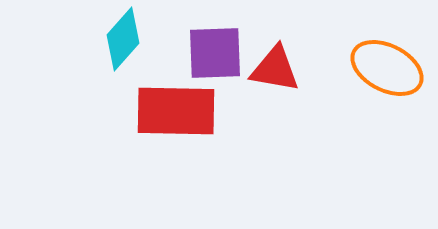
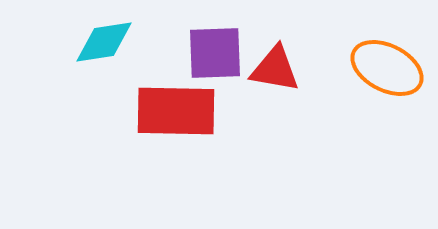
cyan diamond: moved 19 px left, 3 px down; rotated 40 degrees clockwise
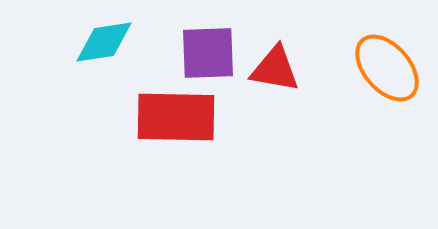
purple square: moved 7 px left
orange ellipse: rotated 22 degrees clockwise
red rectangle: moved 6 px down
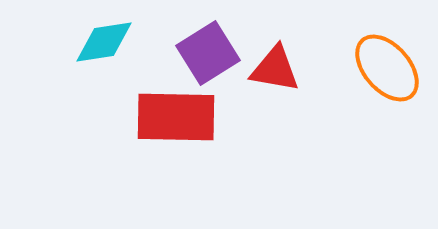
purple square: rotated 30 degrees counterclockwise
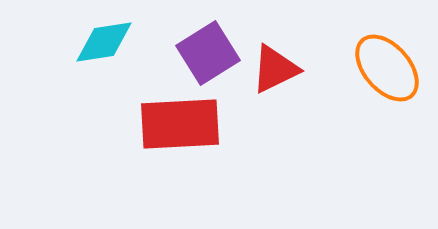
red triangle: rotated 36 degrees counterclockwise
red rectangle: moved 4 px right, 7 px down; rotated 4 degrees counterclockwise
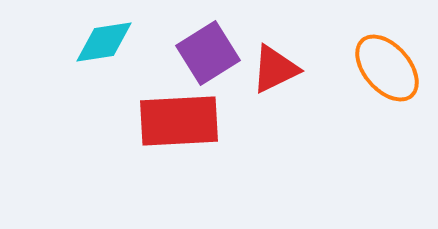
red rectangle: moved 1 px left, 3 px up
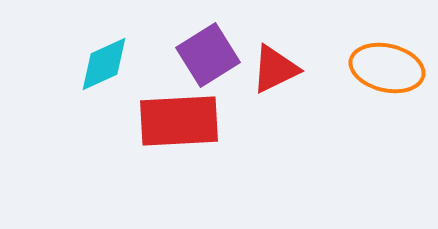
cyan diamond: moved 22 px down; rotated 16 degrees counterclockwise
purple square: moved 2 px down
orange ellipse: rotated 36 degrees counterclockwise
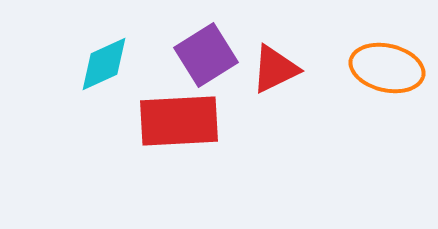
purple square: moved 2 px left
